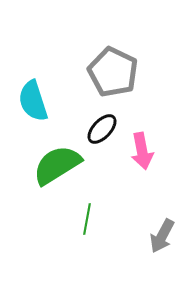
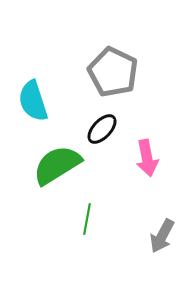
pink arrow: moved 5 px right, 7 px down
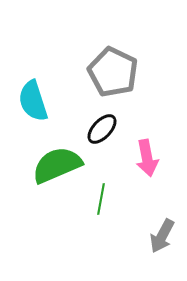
green semicircle: rotated 9 degrees clockwise
green line: moved 14 px right, 20 px up
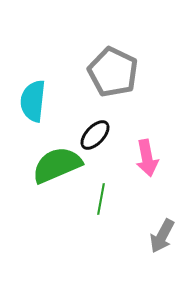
cyan semicircle: rotated 24 degrees clockwise
black ellipse: moved 7 px left, 6 px down
